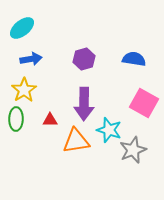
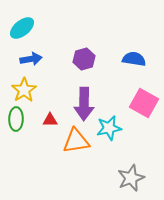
cyan star: moved 2 px up; rotated 30 degrees counterclockwise
gray star: moved 2 px left, 28 px down
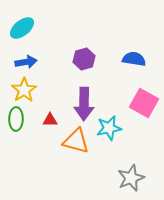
blue arrow: moved 5 px left, 3 px down
orange triangle: rotated 24 degrees clockwise
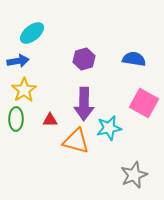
cyan ellipse: moved 10 px right, 5 px down
blue arrow: moved 8 px left, 1 px up
gray star: moved 3 px right, 3 px up
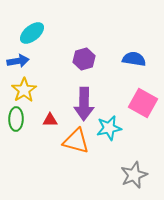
pink square: moved 1 px left
